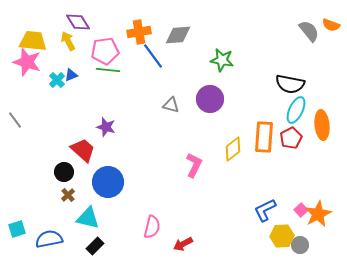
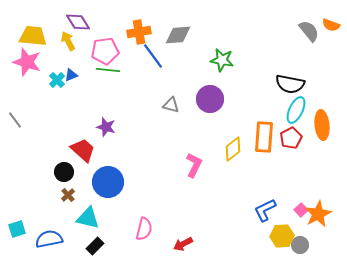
yellow trapezoid: moved 5 px up
pink semicircle: moved 8 px left, 2 px down
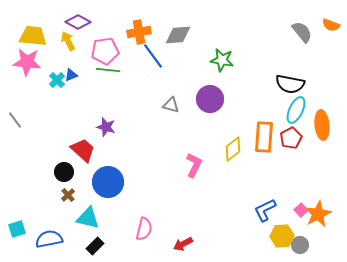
purple diamond: rotated 30 degrees counterclockwise
gray semicircle: moved 7 px left, 1 px down
pink star: rotated 12 degrees counterclockwise
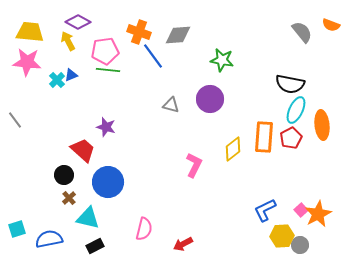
orange cross: rotated 30 degrees clockwise
yellow trapezoid: moved 3 px left, 4 px up
black circle: moved 3 px down
brown cross: moved 1 px right, 3 px down
black rectangle: rotated 18 degrees clockwise
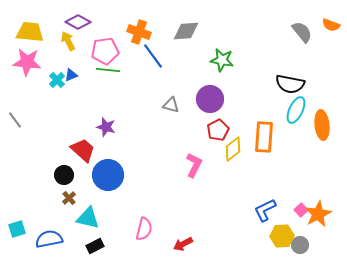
gray diamond: moved 8 px right, 4 px up
red pentagon: moved 73 px left, 8 px up
blue circle: moved 7 px up
